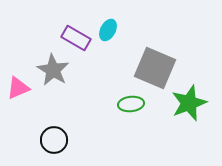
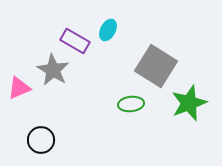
purple rectangle: moved 1 px left, 3 px down
gray square: moved 1 px right, 2 px up; rotated 9 degrees clockwise
pink triangle: moved 1 px right
black circle: moved 13 px left
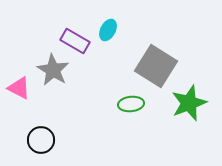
pink triangle: rotated 50 degrees clockwise
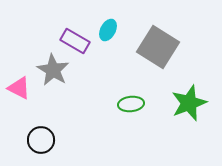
gray square: moved 2 px right, 19 px up
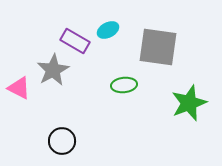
cyan ellipse: rotated 35 degrees clockwise
gray square: rotated 24 degrees counterclockwise
gray star: rotated 12 degrees clockwise
green ellipse: moved 7 px left, 19 px up
black circle: moved 21 px right, 1 px down
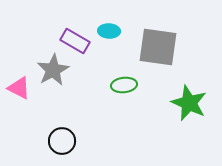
cyan ellipse: moved 1 px right, 1 px down; rotated 30 degrees clockwise
green star: rotated 27 degrees counterclockwise
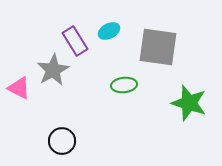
cyan ellipse: rotated 30 degrees counterclockwise
purple rectangle: rotated 28 degrees clockwise
green star: rotated 6 degrees counterclockwise
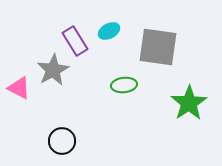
green star: rotated 21 degrees clockwise
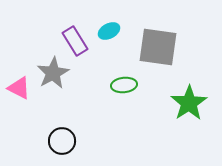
gray star: moved 3 px down
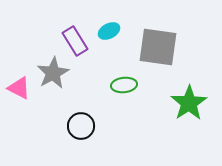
black circle: moved 19 px right, 15 px up
